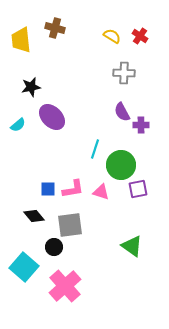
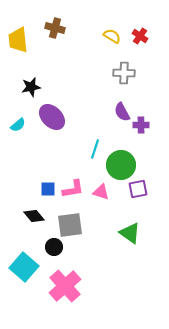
yellow trapezoid: moved 3 px left
green triangle: moved 2 px left, 13 px up
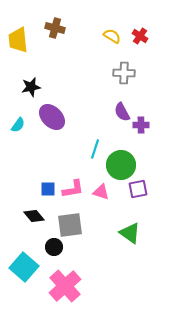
cyan semicircle: rotated 14 degrees counterclockwise
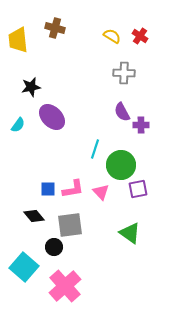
pink triangle: rotated 30 degrees clockwise
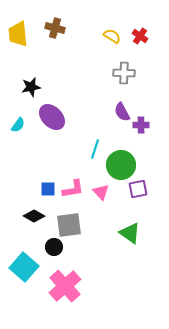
yellow trapezoid: moved 6 px up
black diamond: rotated 20 degrees counterclockwise
gray square: moved 1 px left
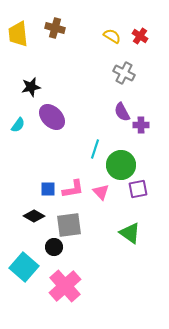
gray cross: rotated 25 degrees clockwise
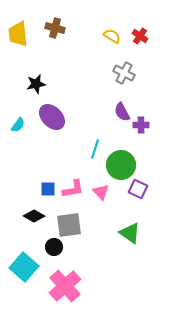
black star: moved 5 px right, 3 px up
purple square: rotated 36 degrees clockwise
